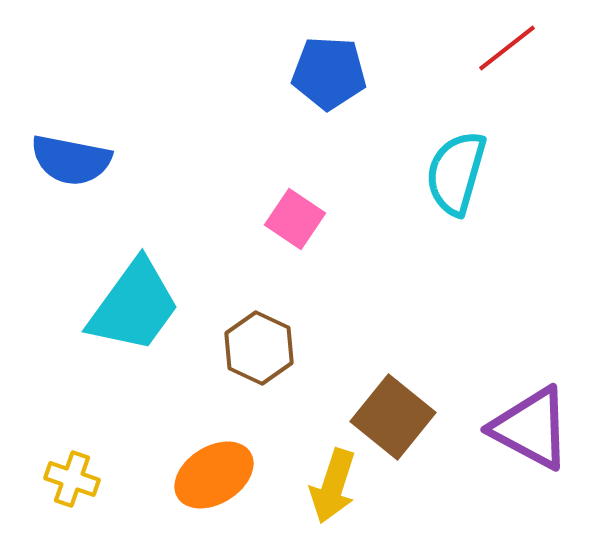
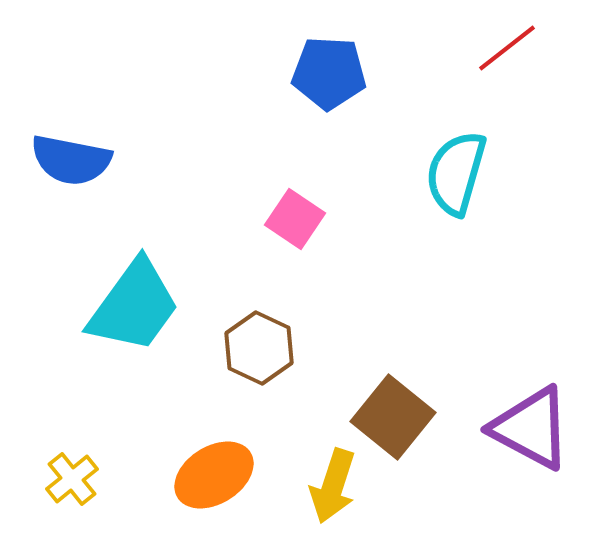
yellow cross: rotated 32 degrees clockwise
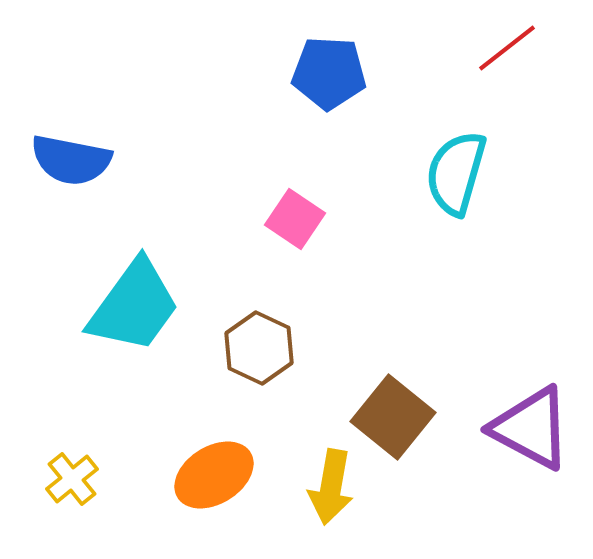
yellow arrow: moved 2 px left, 1 px down; rotated 8 degrees counterclockwise
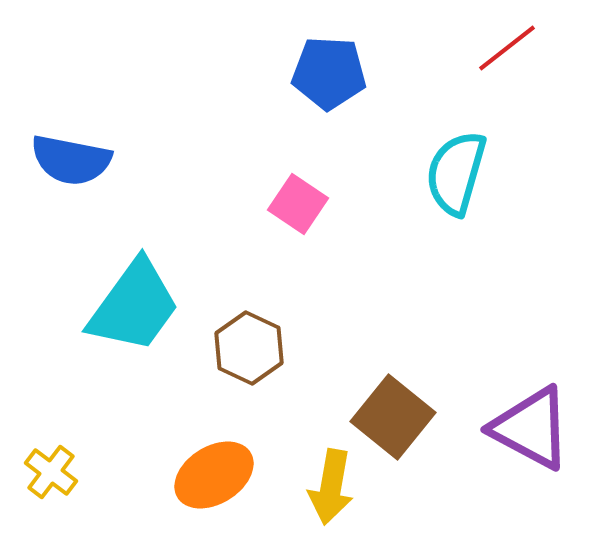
pink square: moved 3 px right, 15 px up
brown hexagon: moved 10 px left
yellow cross: moved 21 px left, 7 px up; rotated 14 degrees counterclockwise
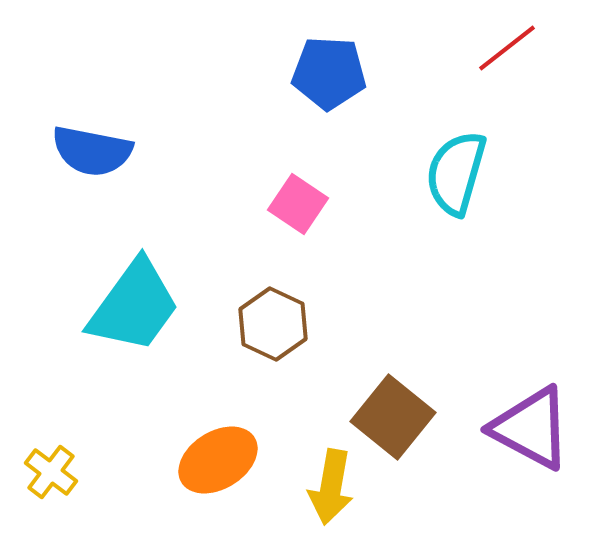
blue semicircle: moved 21 px right, 9 px up
brown hexagon: moved 24 px right, 24 px up
orange ellipse: moved 4 px right, 15 px up
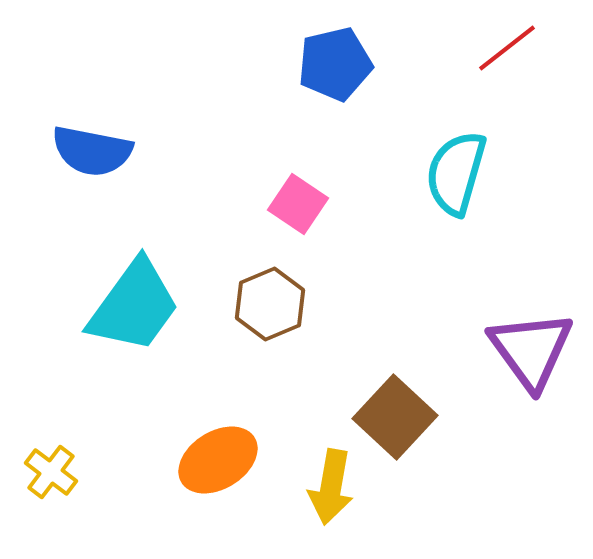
blue pentagon: moved 6 px right, 9 px up; rotated 16 degrees counterclockwise
brown hexagon: moved 3 px left, 20 px up; rotated 12 degrees clockwise
brown square: moved 2 px right; rotated 4 degrees clockwise
purple triangle: moved 78 px up; rotated 26 degrees clockwise
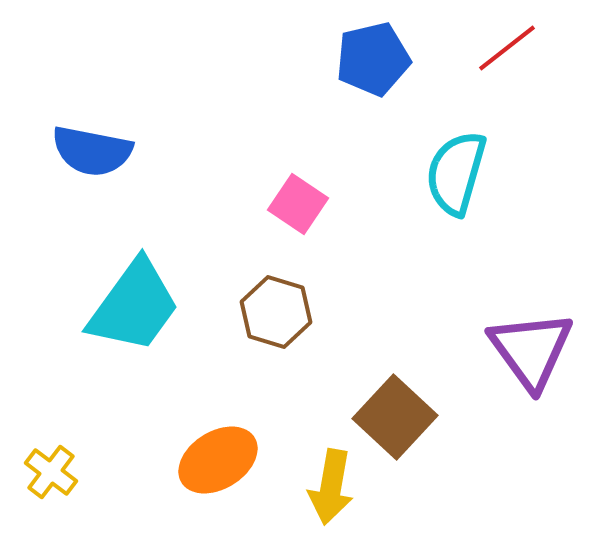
blue pentagon: moved 38 px right, 5 px up
brown hexagon: moved 6 px right, 8 px down; rotated 20 degrees counterclockwise
